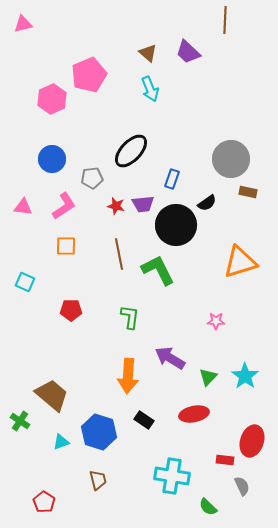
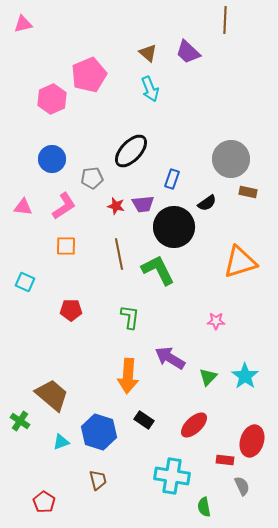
black circle at (176, 225): moved 2 px left, 2 px down
red ellipse at (194, 414): moved 11 px down; rotated 32 degrees counterclockwise
green semicircle at (208, 507): moved 4 px left; rotated 36 degrees clockwise
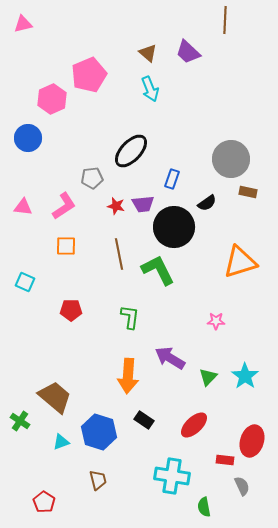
blue circle at (52, 159): moved 24 px left, 21 px up
brown trapezoid at (52, 395): moved 3 px right, 2 px down
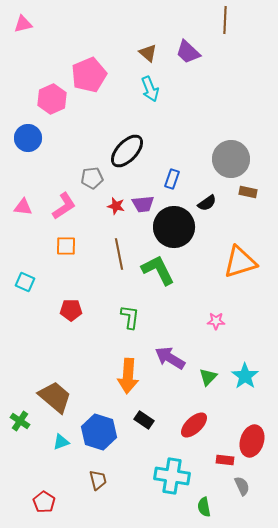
black ellipse at (131, 151): moved 4 px left
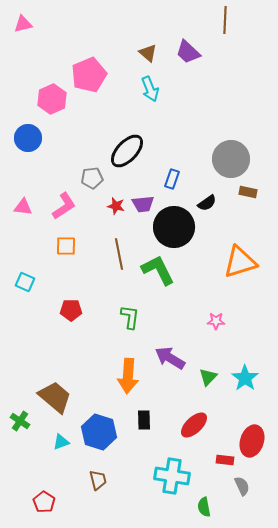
cyan star at (245, 376): moved 2 px down
black rectangle at (144, 420): rotated 54 degrees clockwise
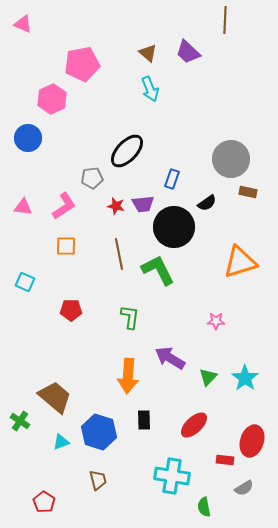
pink triangle at (23, 24): rotated 36 degrees clockwise
pink pentagon at (89, 75): moved 7 px left, 11 px up; rotated 12 degrees clockwise
gray semicircle at (242, 486): moved 2 px right, 2 px down; rotated 84 degrees clockwise
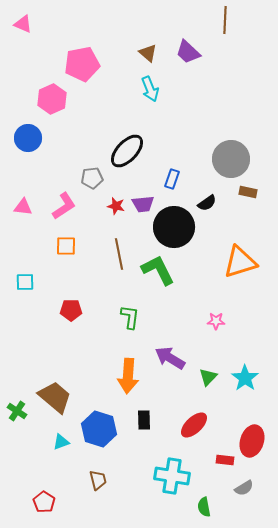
cyan square at (25, 282): rotated 24 degrees counterclockwise
green cross at (20, 421): moved 3 px left, 10 px up
blue hexagon at (99, 432): moved 3 px up
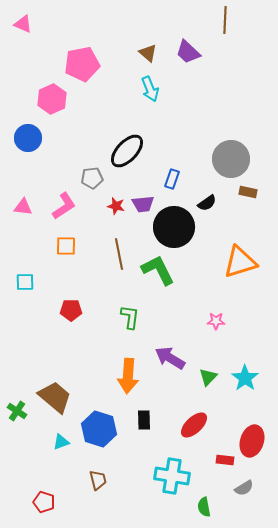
red pentagon at (44, 502): rotated 15 degrees counterclockwise
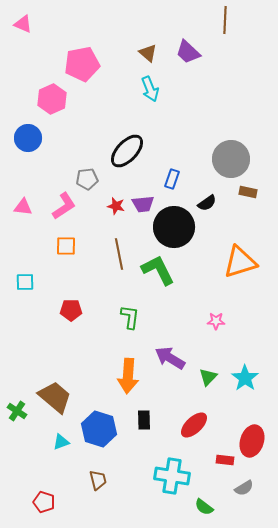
gray pentagon at (92, 178): moved 5 px left, 1 px down
green semicircle at (204, 507): rotated 42 degrees counterclockwise
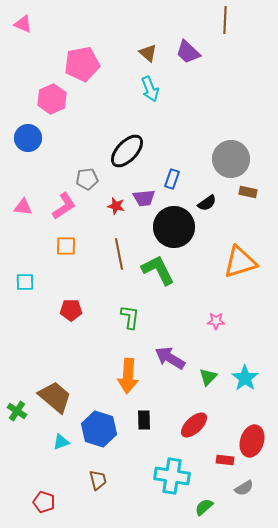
purple trapezoid at (143, 204): moved 1 px right, 6 px up
green semicircle at (204, 507): rotated 102 degrees clockwise
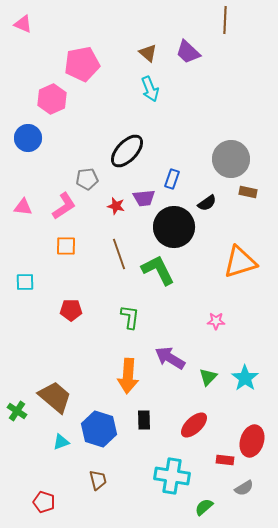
brown line at (119, 254): rotated 8 degrees counterclockwise
